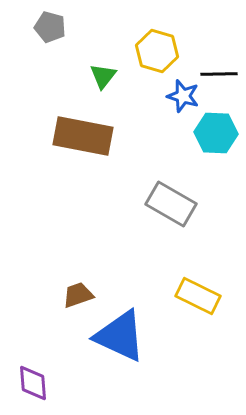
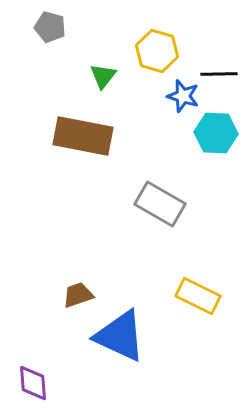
gray rectangle: moved 11 px left
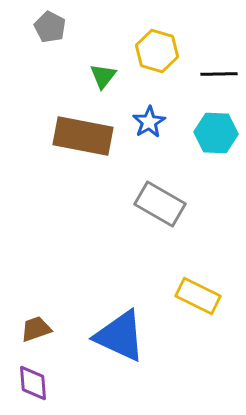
gray pentagon: rotated 12 degrees clockwise
blue star: moved 34 px left, 26 px down; rotated 24 degrees clockwise
brown trapezoid: moved 42 px left, 34 px down
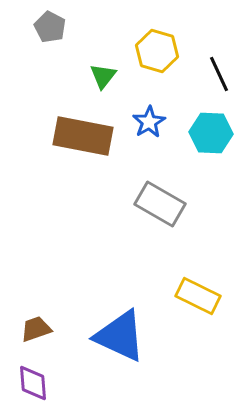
black line: rotated 66 degrees clockwise
cyan hexagon: moved 5 px left
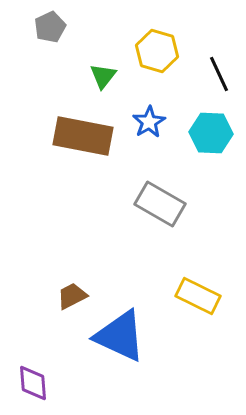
gray pentagon: rotated 20 degrees clockwise
brown trapezoid: moved 36 px right, 33 px up; rotated 8 degrees counterclockwise
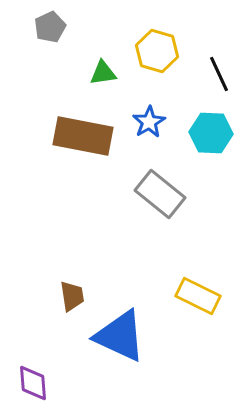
green triangle: moved 3 px up; rotated 44 degrees clockwise
gray rectangle: moved 10 px up; rotated 9 degrees clockwise
brown trapezoid: rotated 108 degrees clockwise
